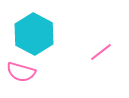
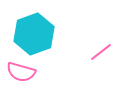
cyan hexagon: rotated 12 degrees clockwise
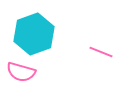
pink line: rotated 60 degrees clockwise
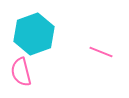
pink semicircle: rotated 60 degrees clockwise
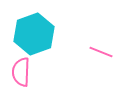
pink semicircle: rotated 16 degrees clockwise
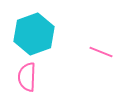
pink semicircle: moved 6 px right, 5 px down
